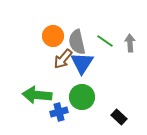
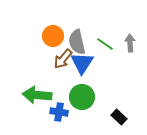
green line: moved 3 px down
blue cross: rotated 24 degrees clockwise
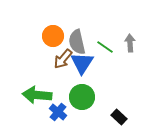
green line: moved 3 px down
blue cross: moved 1 px left; rotated 30 degrees clockwise
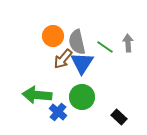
gray arrow: moved 2 px left
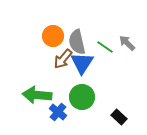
gray arrow: moved 1 px left; rotated 42 degrees counterclockwise
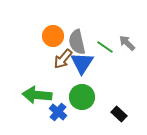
black rectangle: moved 3 px up
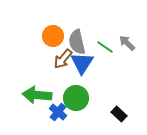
green circle: moved 6 px left, 1 px down
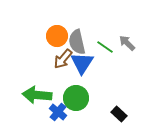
orange circle: moved 4 px right
